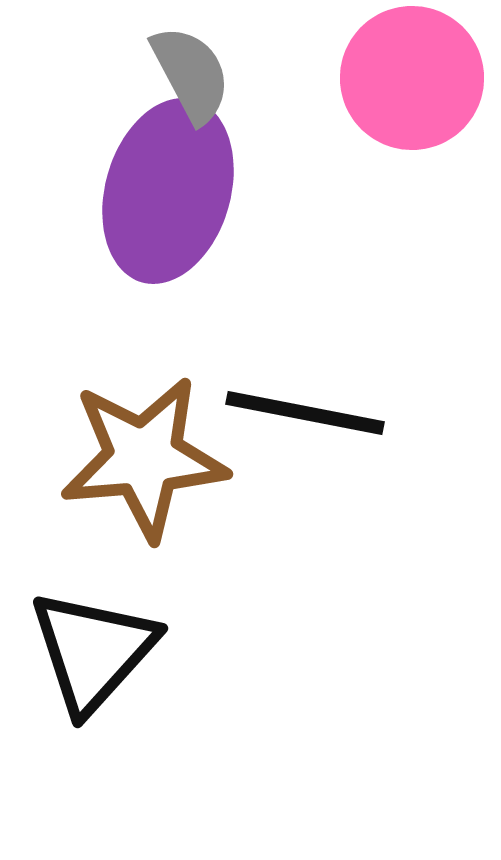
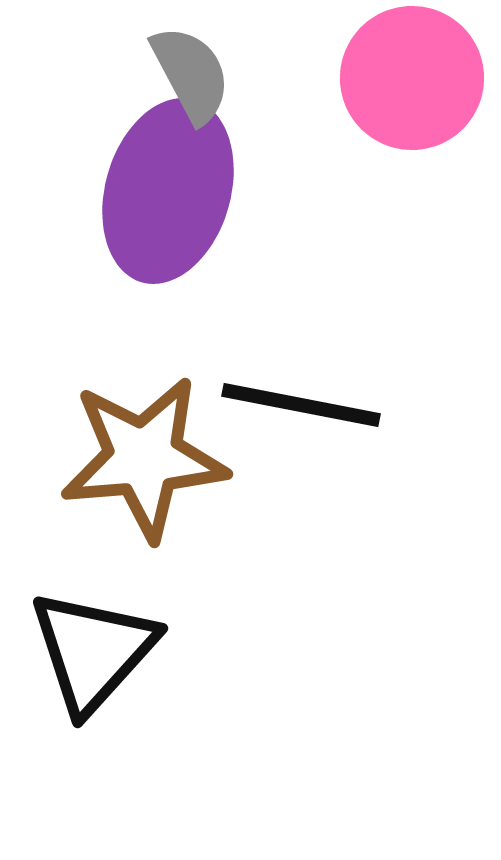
black line: moved 4 px left, 8 px up
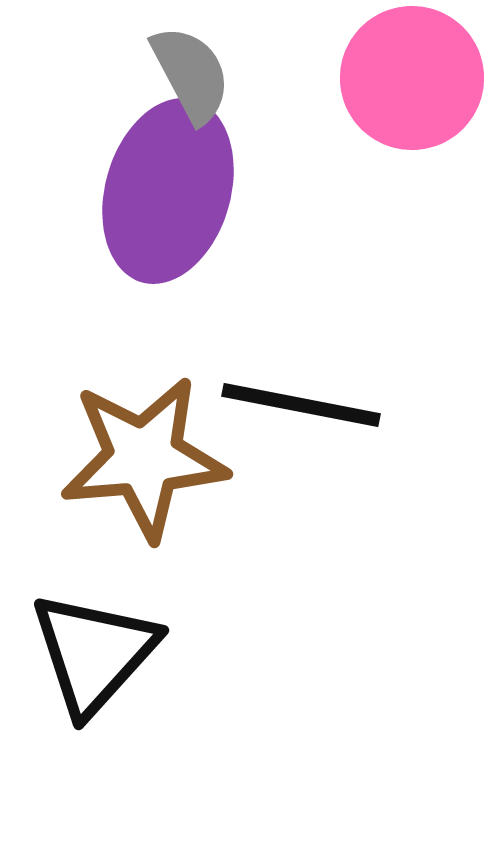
black triangle: moved 1 px right, 2 px down
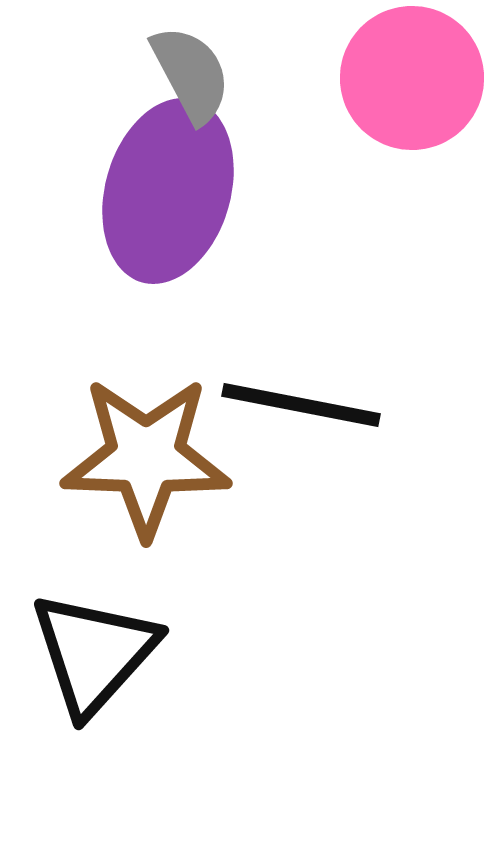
brown star: moved 2 px right, 1 px up; rotated 7 degrees clockwise
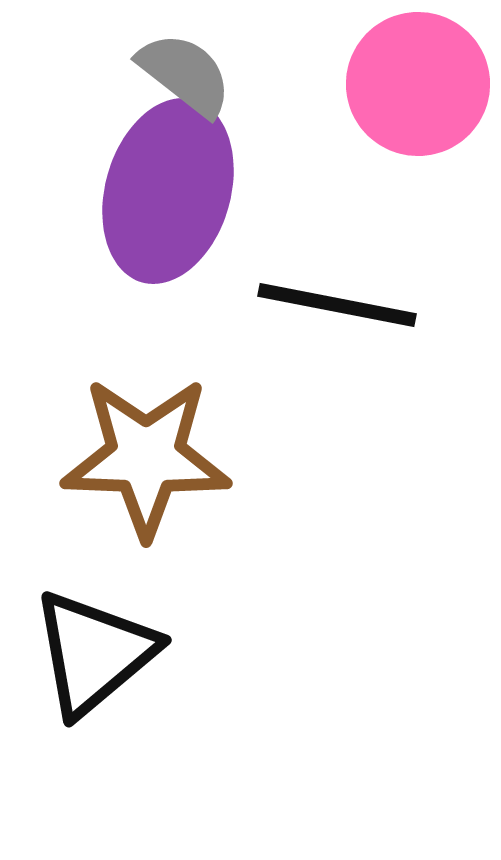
gray semicircle: moved 6 px left; rotated 24 degrees counterclockwise
pink circle: moved 6 px right, 6 px down
black line: moved 36 px right, 100 px up
black triangle: rotated 8 degrees clockwise
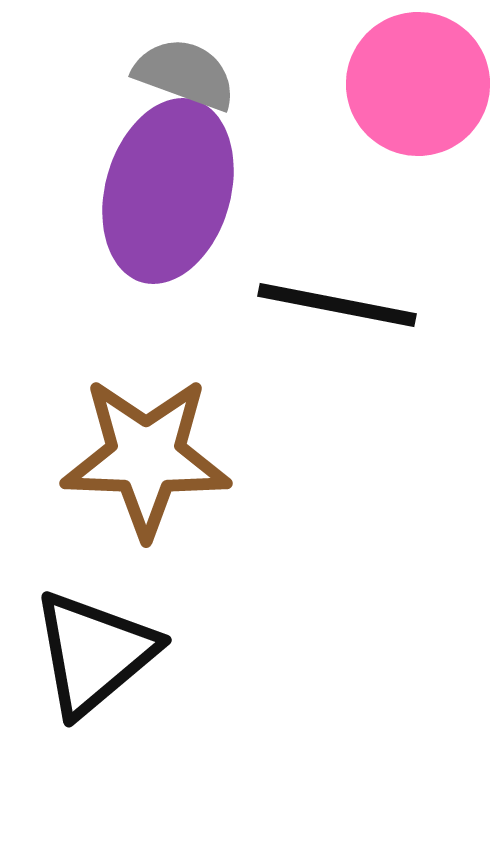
gray semicircle: rotated 18 degrees counterclockwise
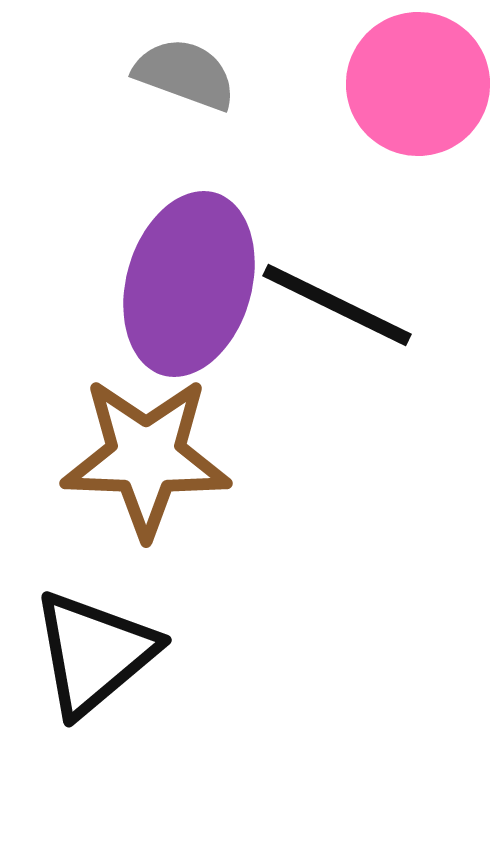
purple ellipse: moved 21 px right, 93 px down
black line: rotated 15 degrees clockwise
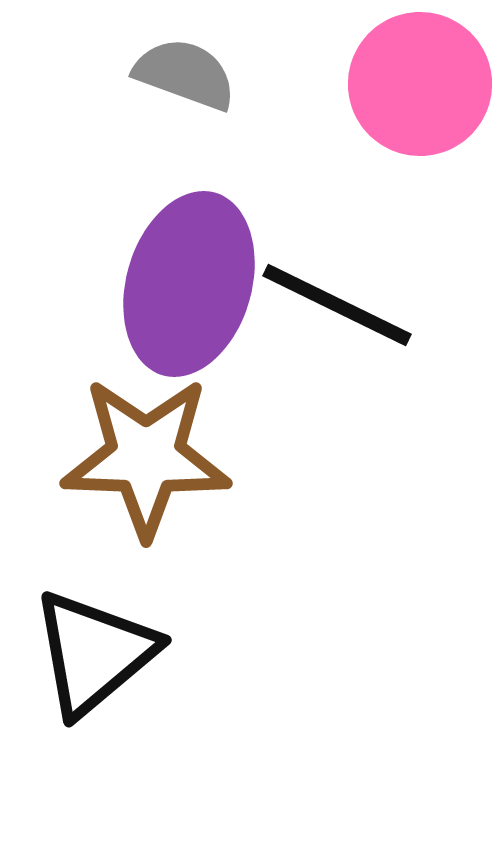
pink circle: moved 2 px right
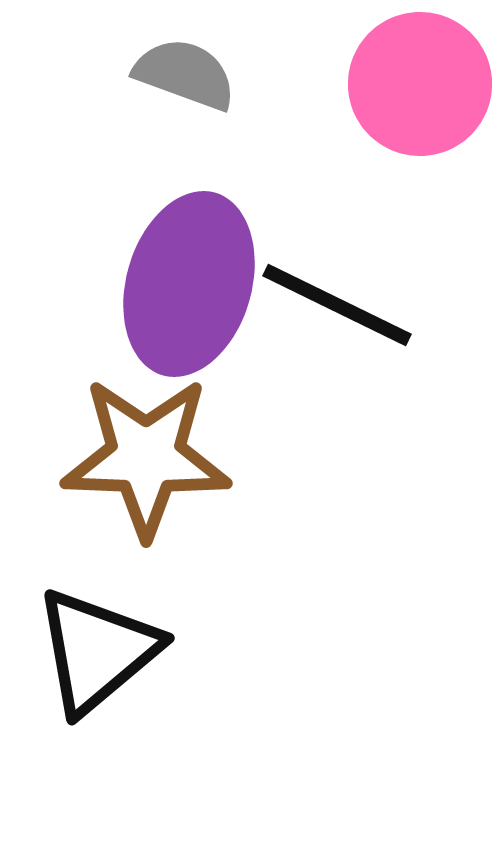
black triangle: moved 3 px right, 2 px up
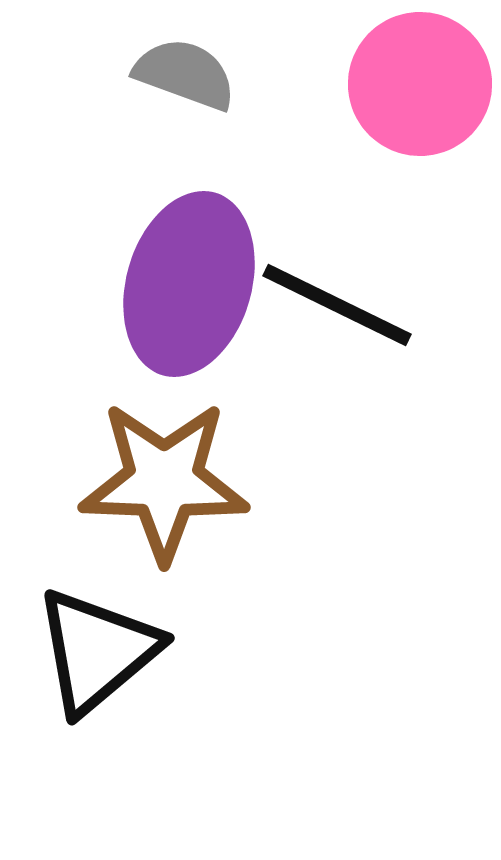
brown star: moved 18 px right, 24 px down
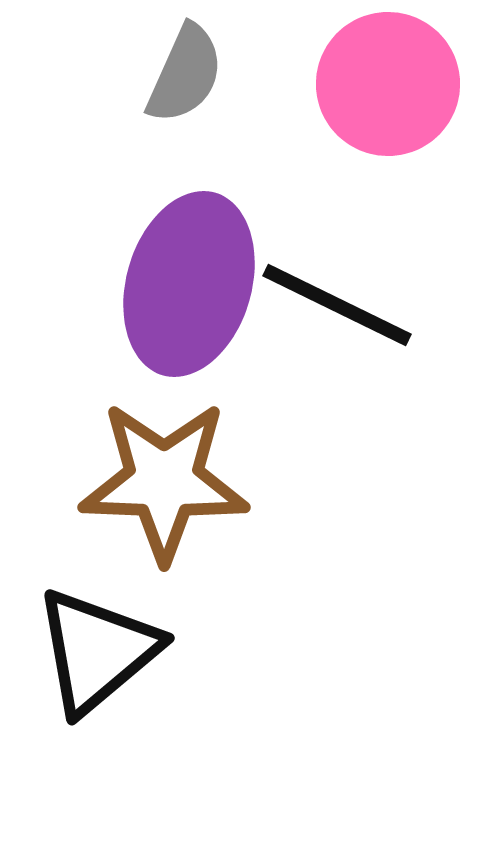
gray semicircle: rotated 94 degrees clockwise
pink circle: moved 32 px left
